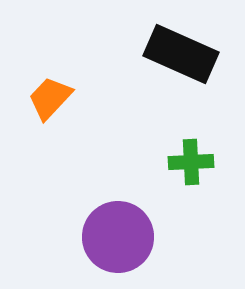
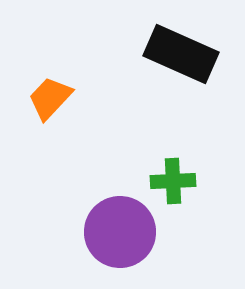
green cross: moved 18 px left, 19 px down
purple circle: moved 2 px right, 5 px up
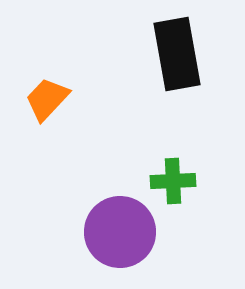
black rectangle: moved 4 px left; rotated 56 degrees clockwise
orange trapezoid: moved 3 px left, 1 px down
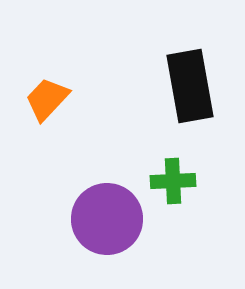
black rectangle: moved 13 px right, 32 px down
purple circle: moved 13 px left, 13 px up
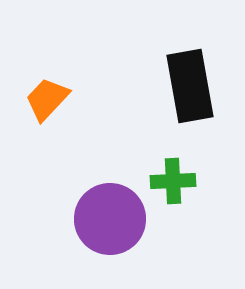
purple circle: moved 3 px right
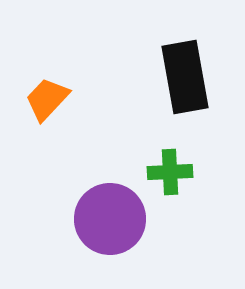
black rectangle: moved 5 px left, 9 px up
green cross: moved 3 px left, 9 px up
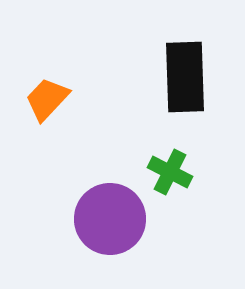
black rectangle: rotated 8 degrees clockwise
green cross: rotated 30 degrees clockwise
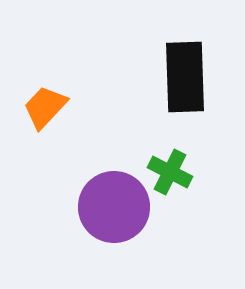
orange trapezoid: moved 2 px left, 8 px down
purple circle: moved 4 px right, 12 px up
